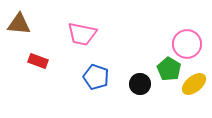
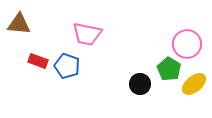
pink trapezoid: moved 5 px right
blue pentagon: moved 29 px left, 11 px up
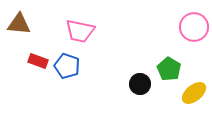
pink trapezoid: moved 7 px left, 3 px up
pink circle: moved 7 px right, 17 px up
yellow ellipse: moved 9 px down
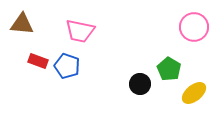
brown triangle: moved 3 px right
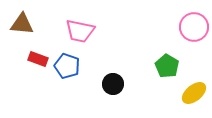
red rectangle: moved 2 px up
green pentagon: moved 2 px left, 3 px up
black circle: moved 27 px left
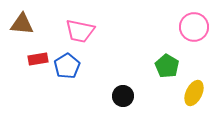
red rectangle: rotated 30 degrees counterclockwise
blue pentagon: rotated 20 degrees clockwise
black circle: moved 10 px right, 12 px down
yellow ellipse: rotated 25 degrees counterclockwise
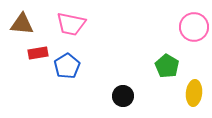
pink trapezoid: moved 9 px left, 7 px up
red rectangle: moved 6 px up
yellow ellipse: rotated 20 degrees counterclockwise
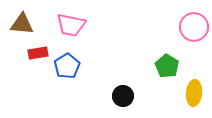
pink trapezoid: moved 1 px down
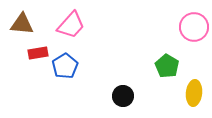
pink trapezoid: rotated 60 degrees counterclockwise
blue pentagon: moved 2 px left
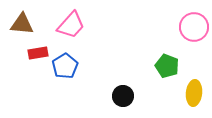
green pentagon: rotated 10 degrees counterclockwise
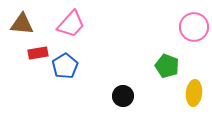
pink trapezoid: moved 1 px up
